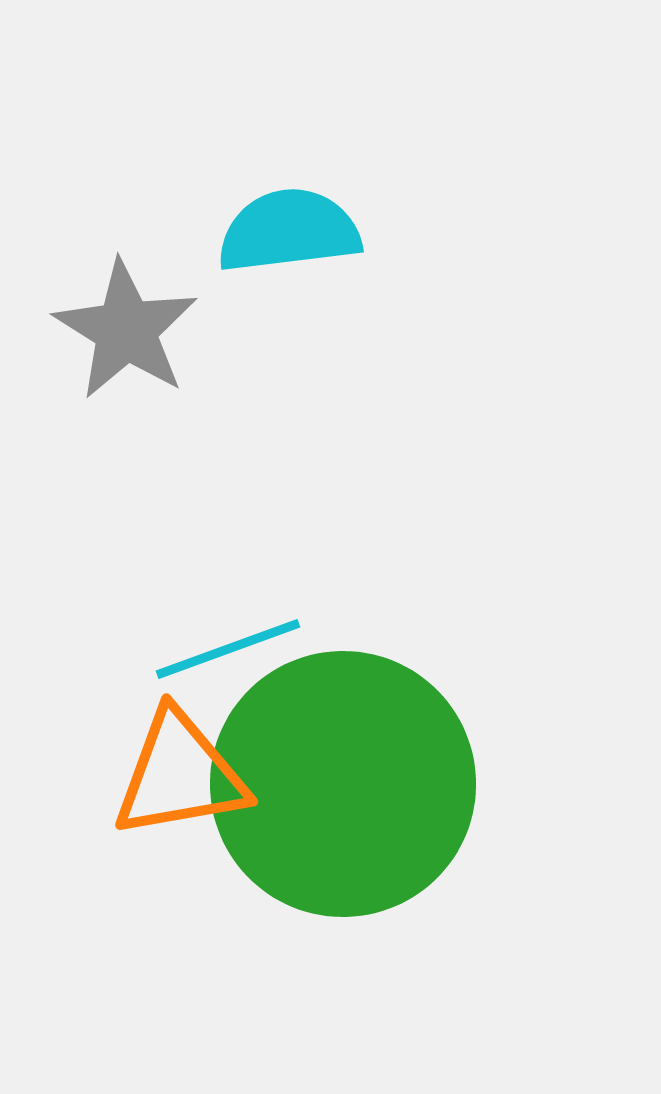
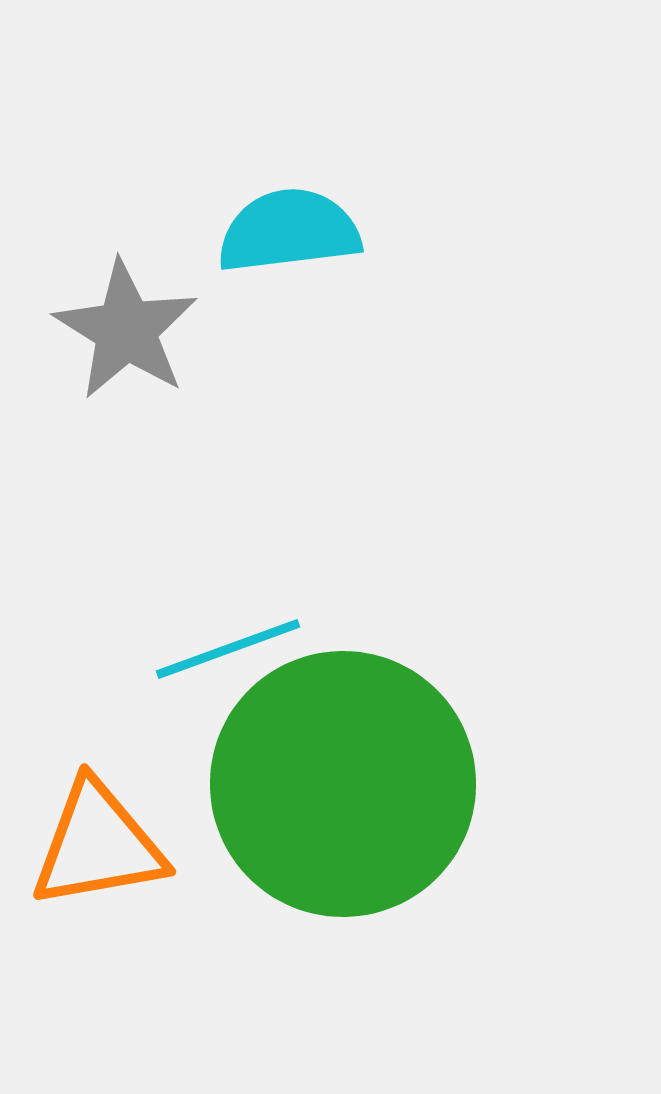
orange triangle: moved 82 px left, 70 px down
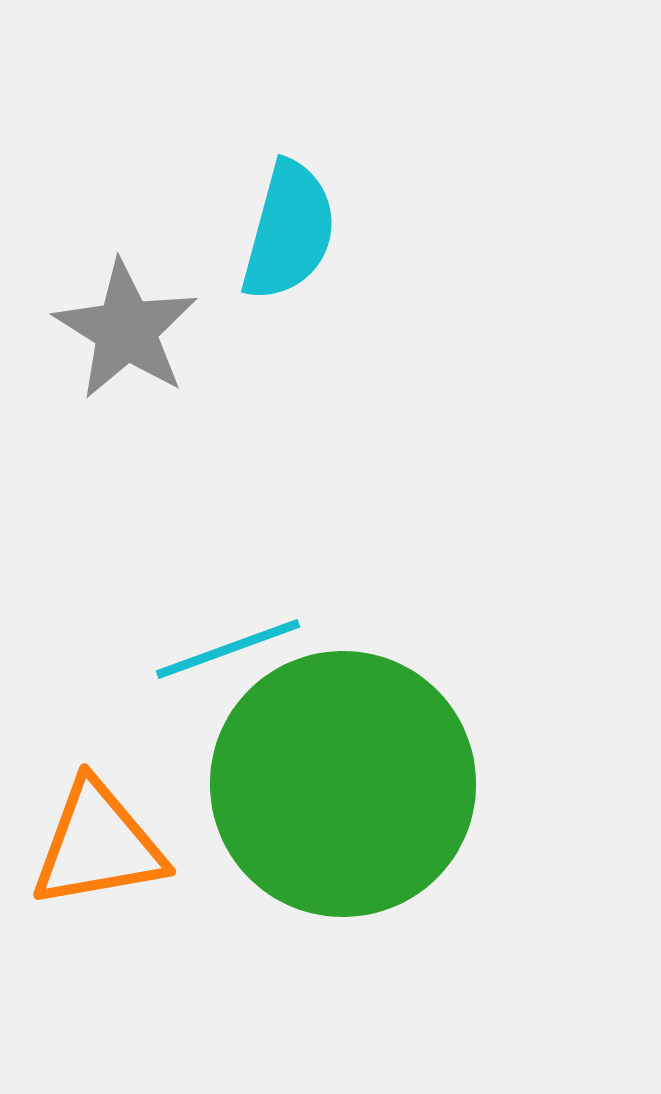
cyan semicircle: rotated 112 degrees clockwise
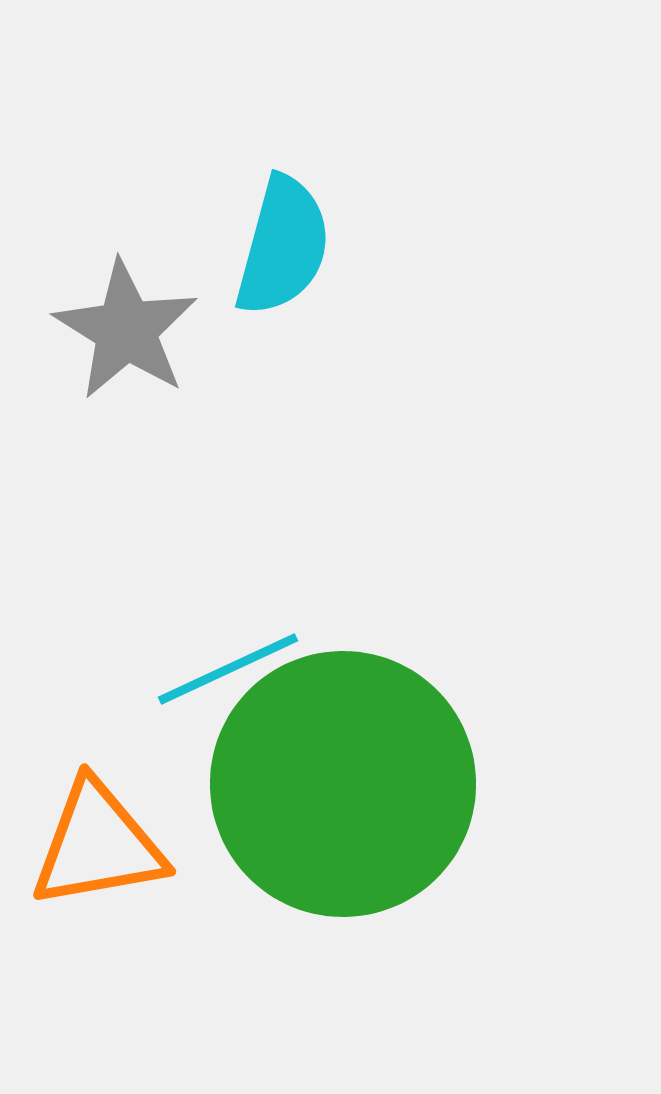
cyan semicircle: moved 6 px left, 15 px down
cyan line: moved 20 px down; rotated 5 degrees counterclockwise
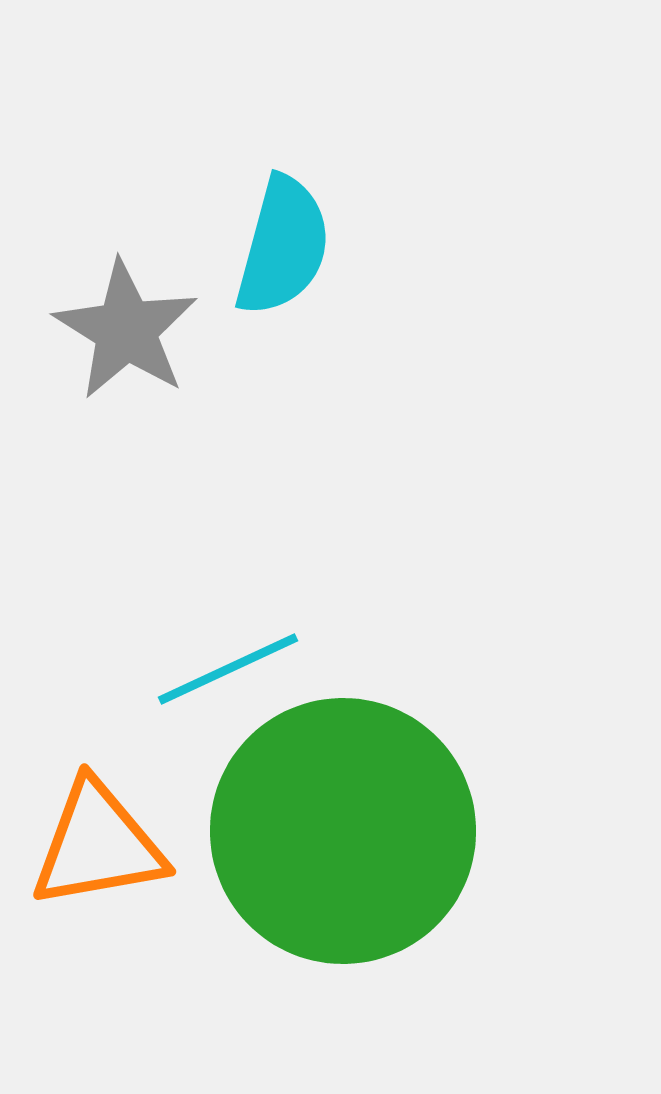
green circle: moved 47 px down
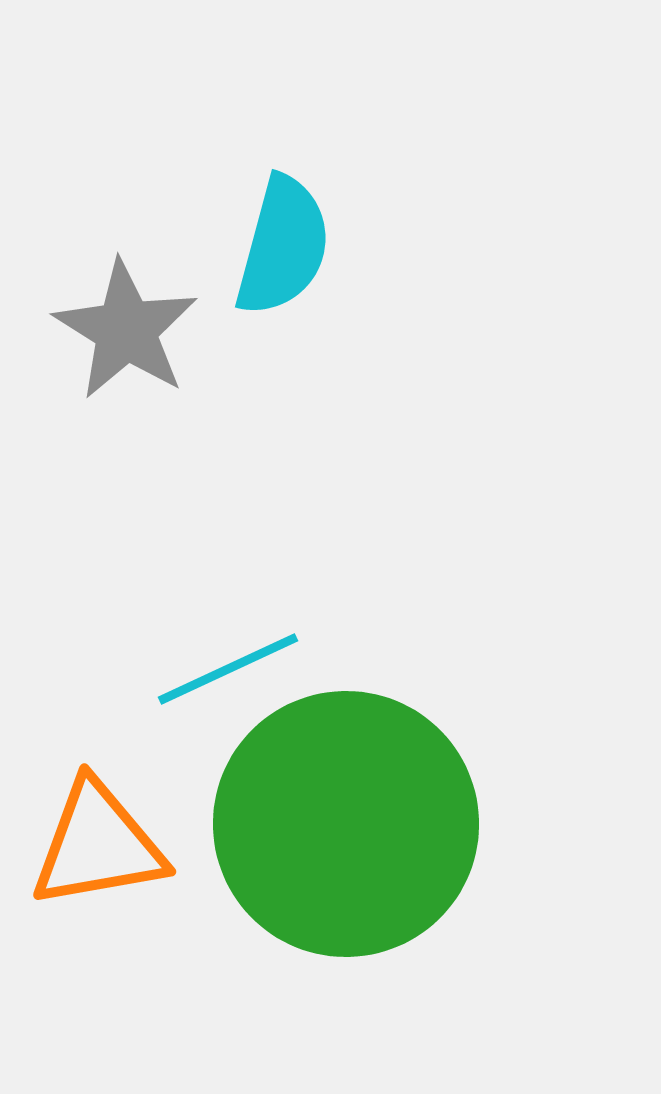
green circle: moved 3 px right, 7 px up
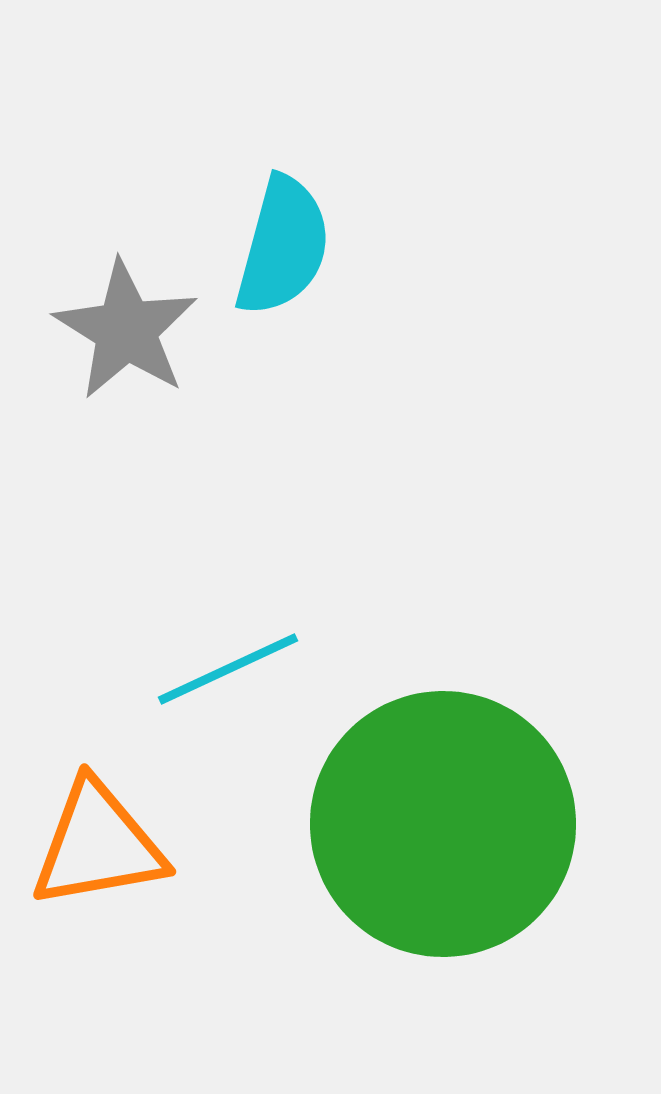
green circle: moved 97 px right
